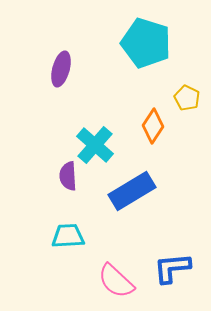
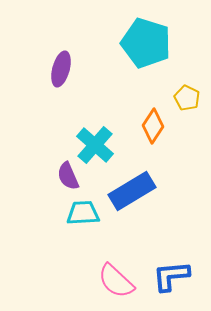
purple semicircle: rotated 20 degrees counterclockwise
cyan trapezoid: moved 15 px right, 23 px up
blue L-shape: moved 1 px left, 8 px down
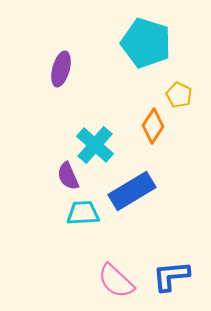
yellow pentagon: moved 8 px left, 3 px up
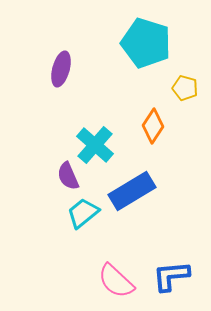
yellow pentagon: moved 6 px right, 7 px up; rotated 10 degrees counterclockwise
cyan trapezoid: rotated 36 degrees counterclockwise
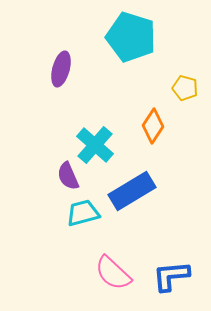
cyan pentagon: moved 15 px left, 6 px up
cyan trapezoid: rotated 24 degrees clockwise
pink semicircle: moved 3 px left, 8 px up
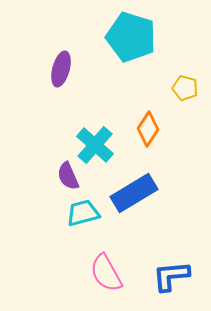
orange diamond: moved 5 px left, 3 px down
blue rectangle: moved 2 px right, 2 px down
pink semicircle: moved 7 px left; rotated 18 degrees clockwise
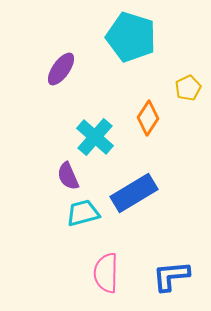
purple ellipse: rotated 20 degrees clockwise
yellow pentagon: moved 3 px right; rotated 30 degrees clockwise
orange diamond: moved 11 px up
cyan cross: moved 8 px up
pink semicircle: rotated 30 degrees clockwise
